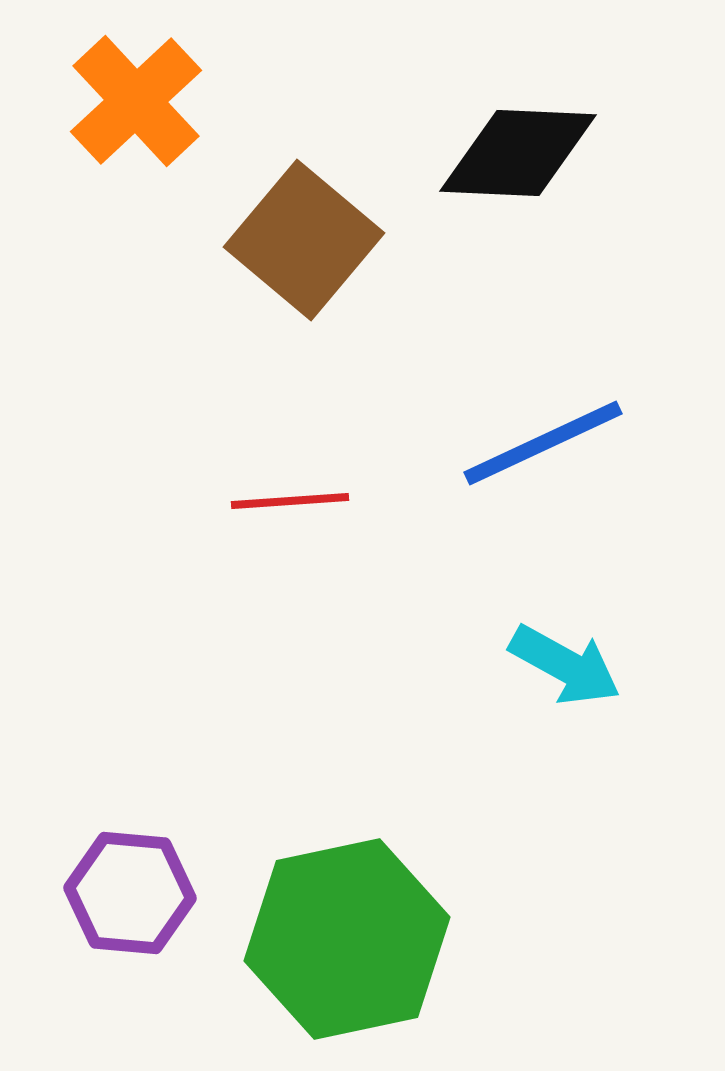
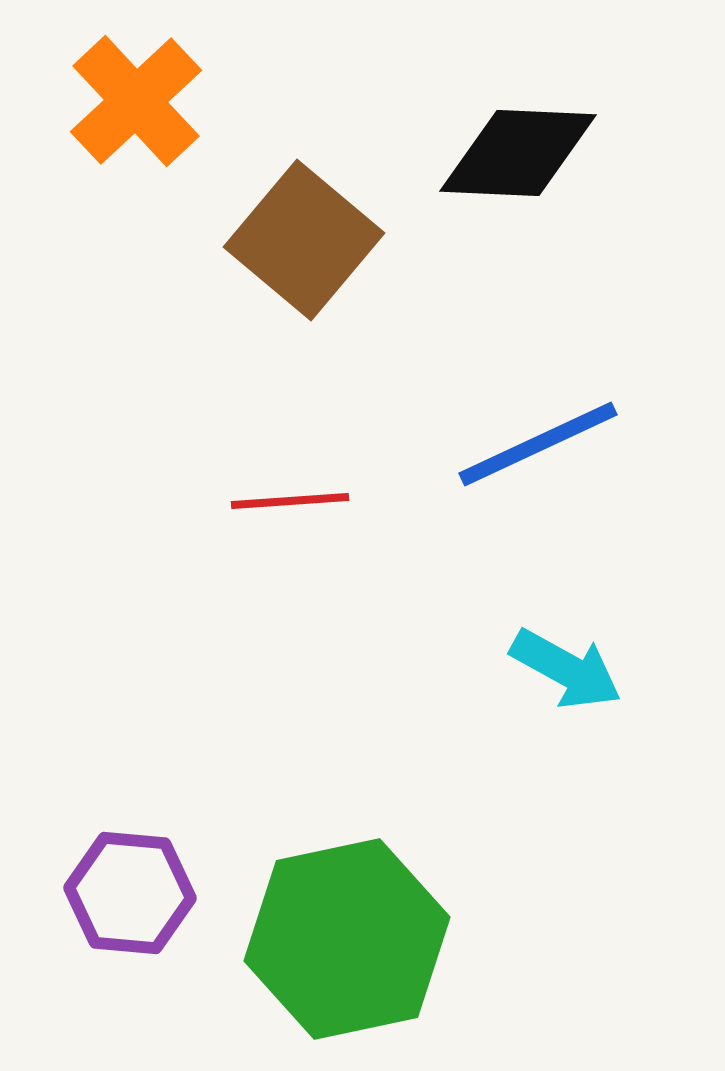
blue line: moved 5 px left, 1 px down
cyan arrow: moved 1 px right, 4 px down
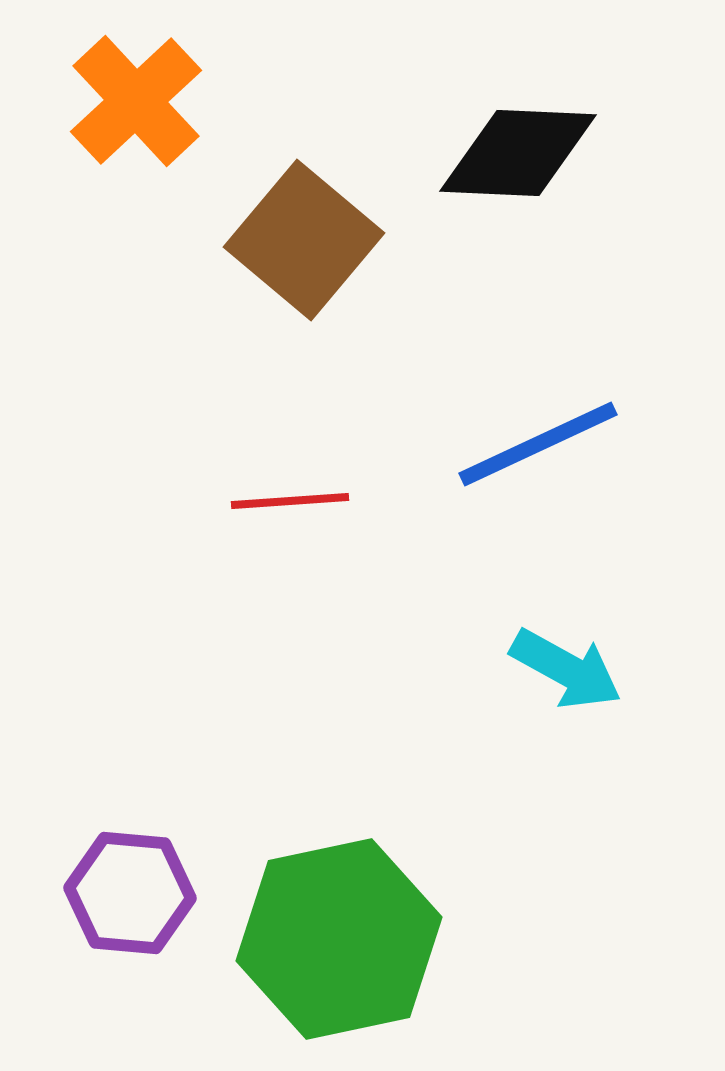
green hexagon: moved 8 px left
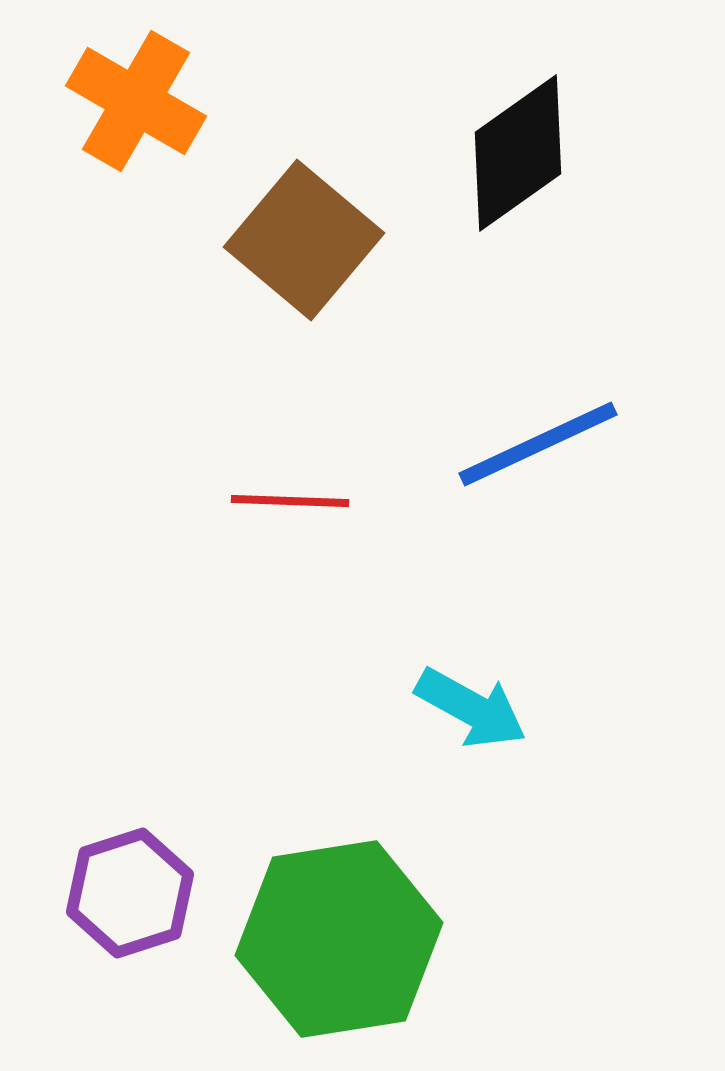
orange cross: rotated 17 degrees counterclockwise
black diamond: rotated 38 degrees counterclockwise
red line: rotated 6 degrees clockwise
cyan arrow: moved 95 px left, 39 px down
purple hexagon: rotated 23 degrees counterclockwise
green hexagon: rotated 3 degrees clockwise
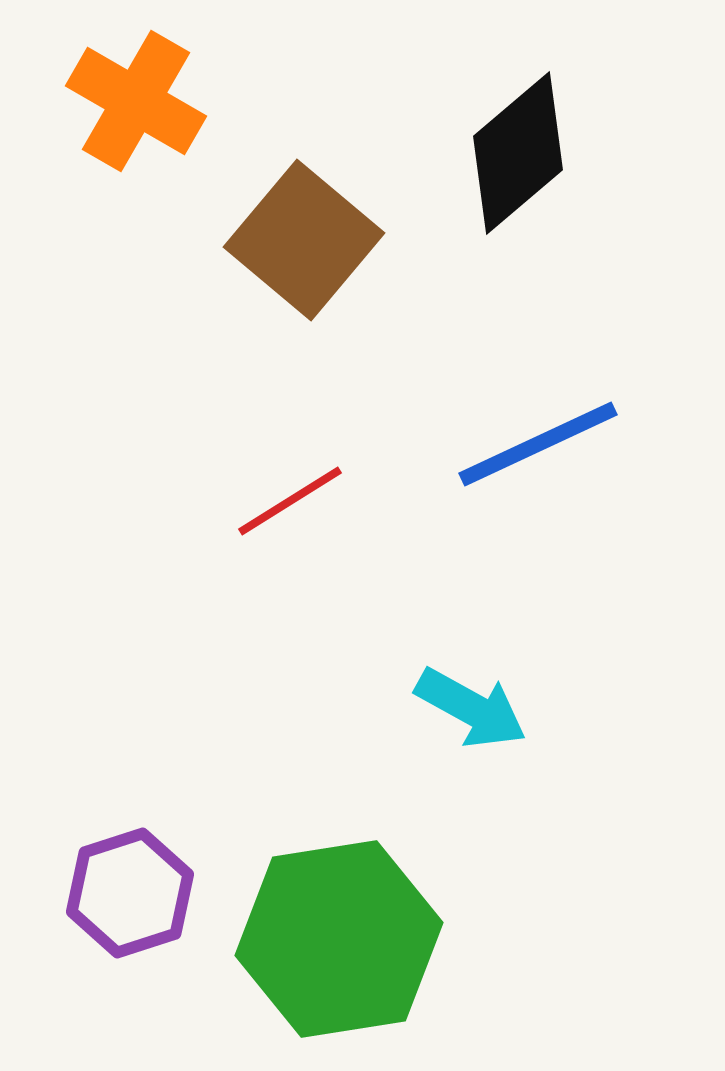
black diamond: rotated 5 degrees counterclockwise
red line: rotated 34 degrees counterclockwise
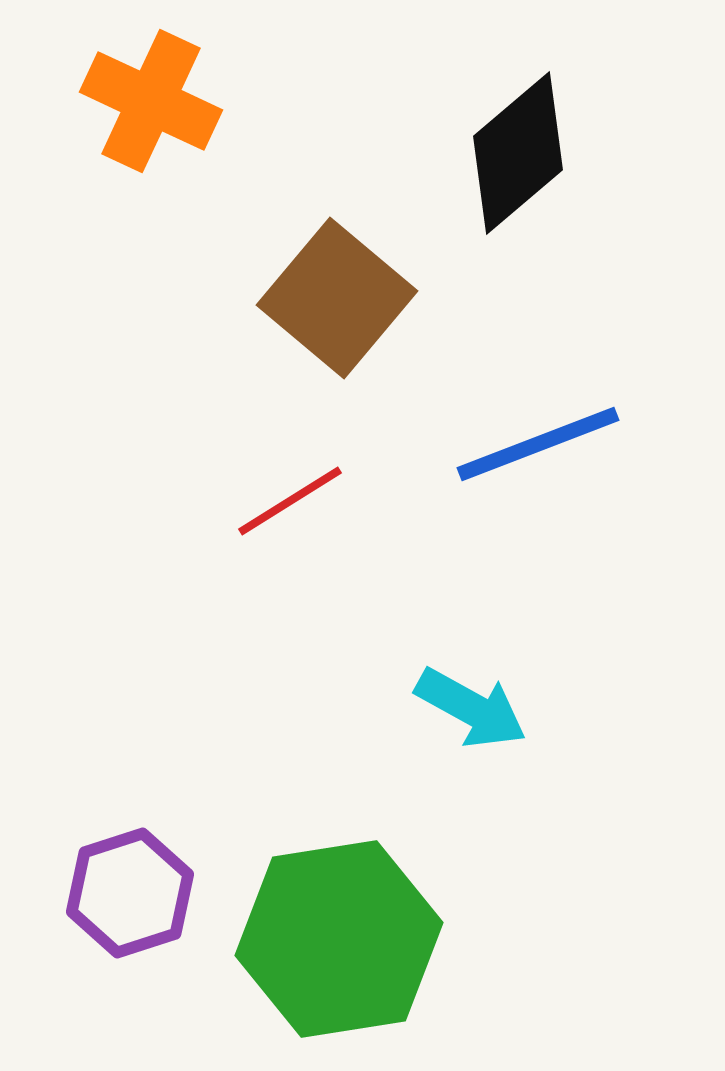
orange cross: moved 15 px right; rotated 5 degrees counterclockwise
brown square: moved 33 px right, 58 px down
blue line: rotated 4 degrees clockwise
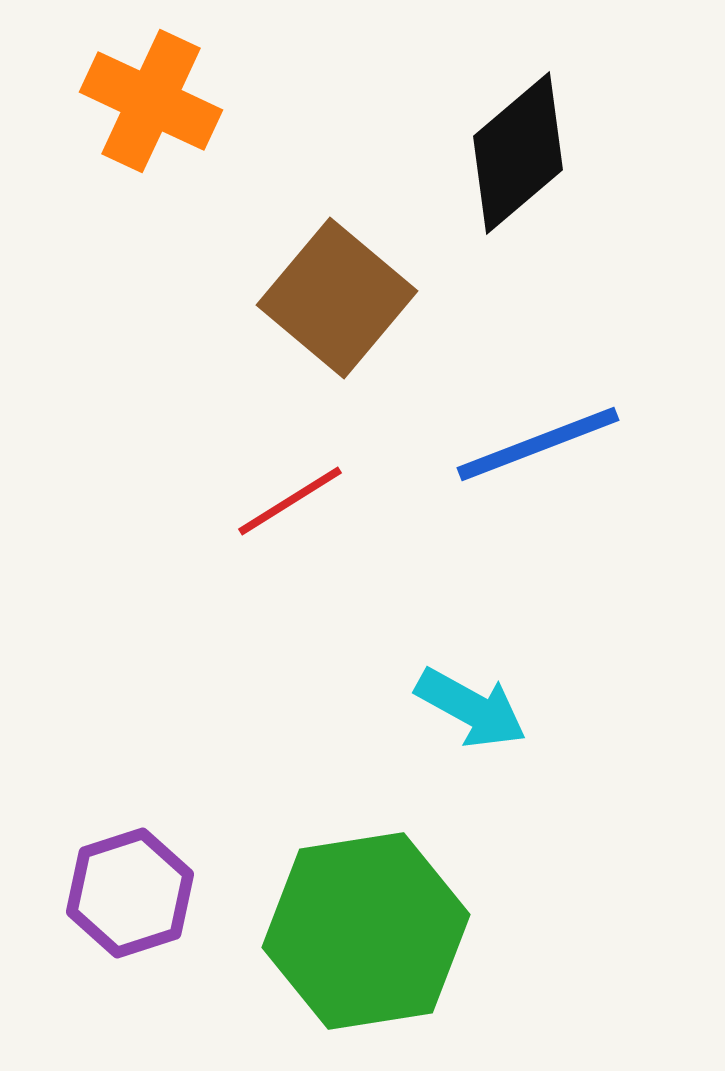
green hexagon: moved 27 px right, 8 px up
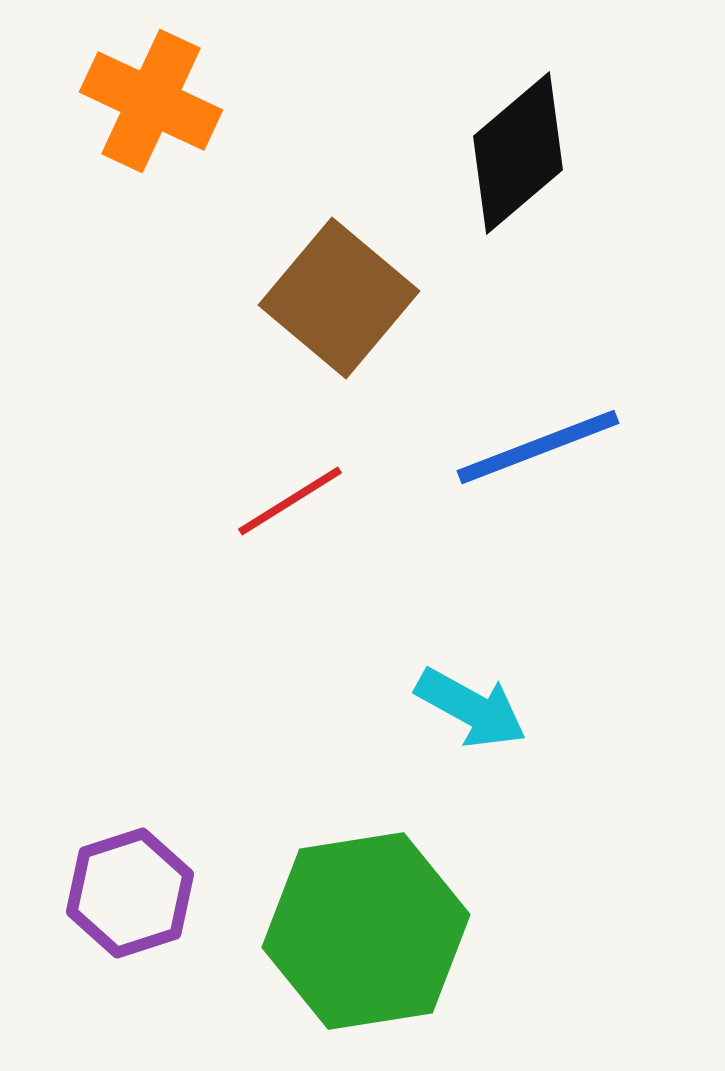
brown square: moved 2 px right
blue line: moved 3 px down
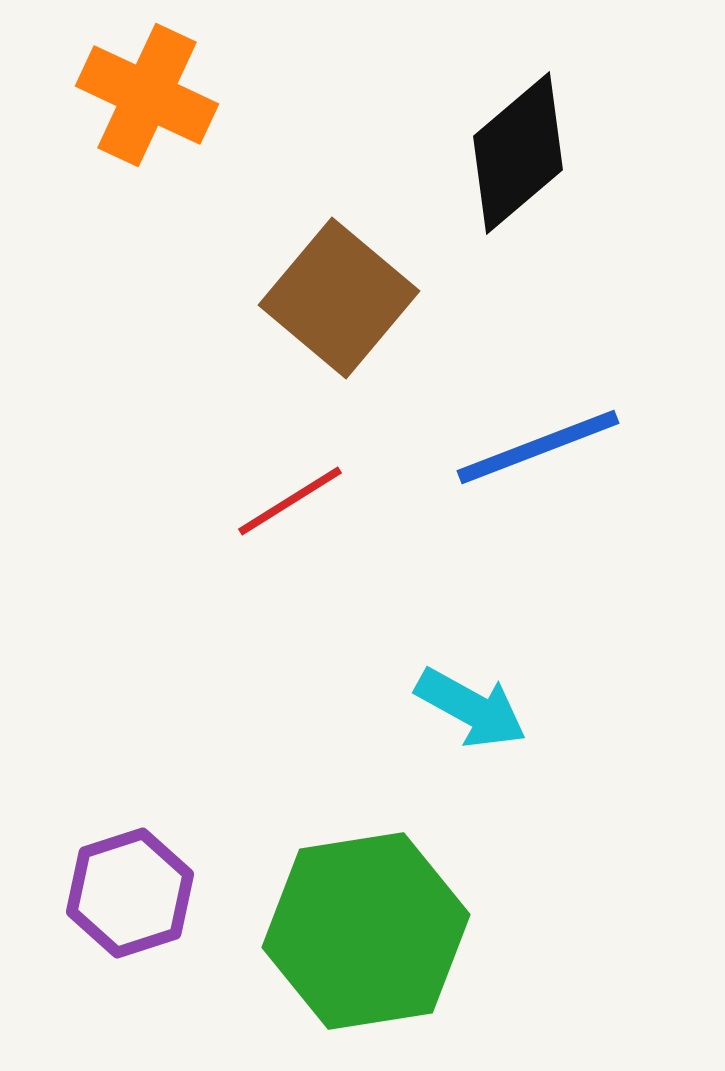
orange cross: moved 4 px left, 6 px up
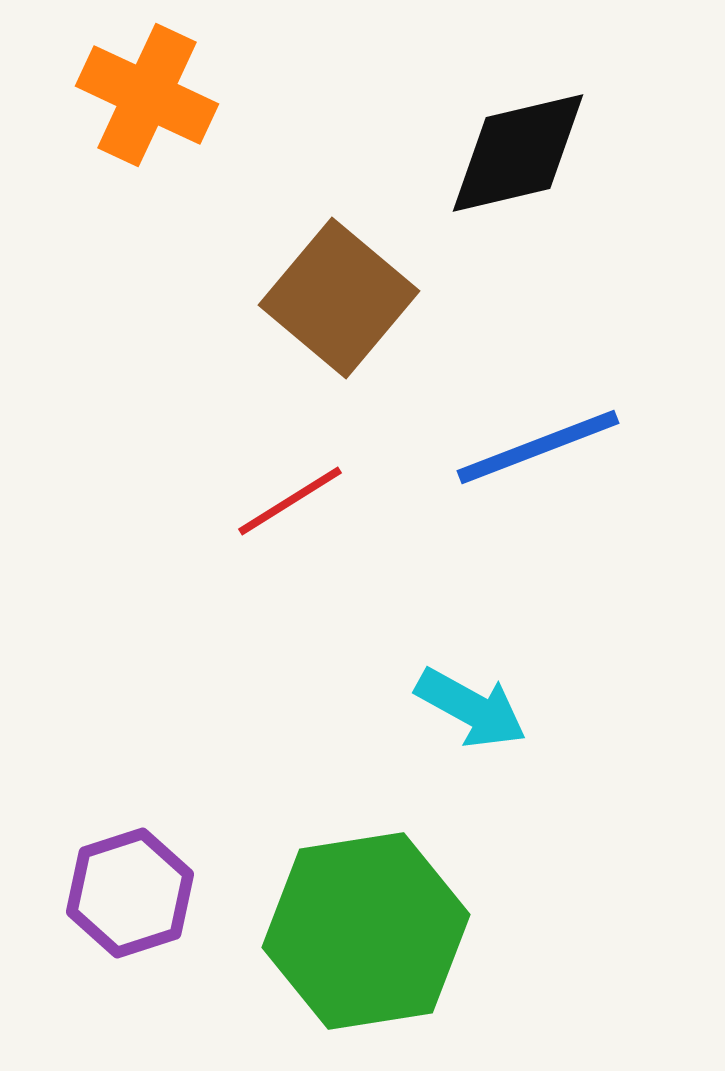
black diamond: rotated 27 degrees clockwise
